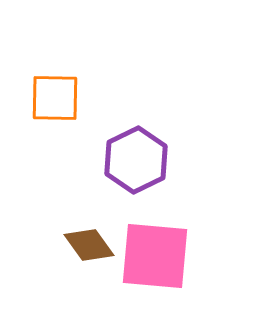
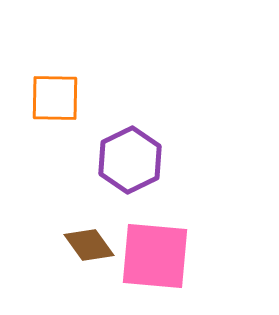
purple hexagon: moved 6 px left
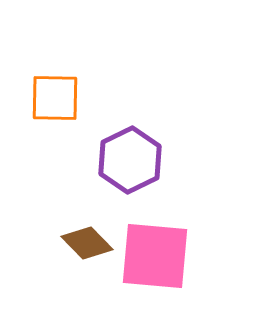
brown diamond: moved 2 px left, 2 px up; rotated 9 degrees counterclockwise
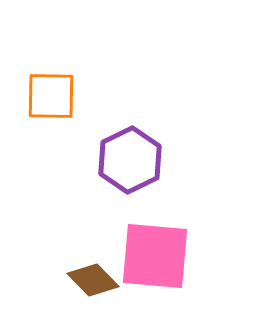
orange square: moved 4 px left, 2 px up
brown diamond: moved 6 px right, 37 px down
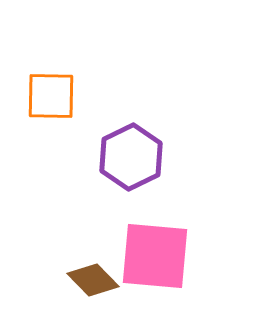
purple hexagon: moved 1 px right, 3 px up
